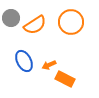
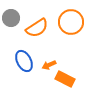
orange semicircle: moved 2 px right, 3 px down
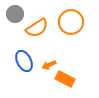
gray circle: moved 4 px right, 4 px up
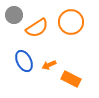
gray circle: moved 1 px left, 1 px down
orange rectangle: moved 6 px right
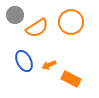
gray circle: moved 1 px right
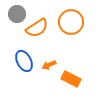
gray circle: moved 2 px right, 1 px up
